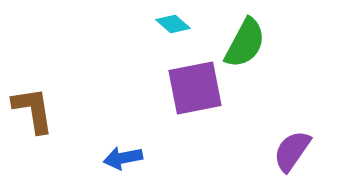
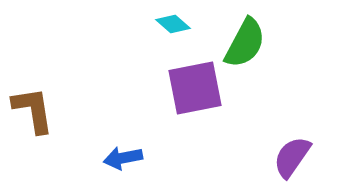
purple semicircle: moved 6 px down
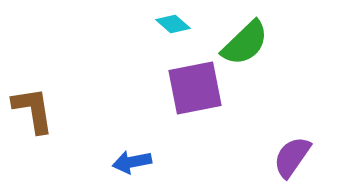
green semicircle: rotated 18 degrees clockwise
blue arrow: moved 9 px right, 4 px down
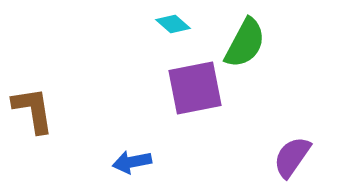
green semicircle: rotated 18 degrees counterclockwise
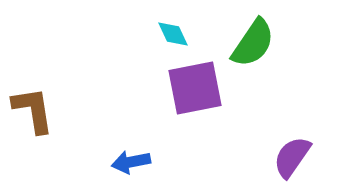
cyan diamond: moved 10 px down; rotated 24 degrees clockwise
green semicircle: moved 8 px right; rotated 6 degrees clockwise
blue arrow: moved 1 px left
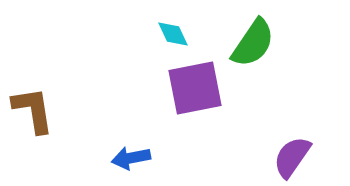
blue arrow: moved 4 px up
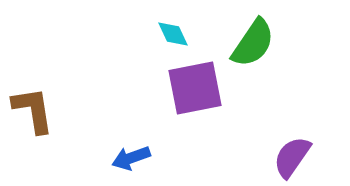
blue arrow: rotated 9 degrees counterclockwise
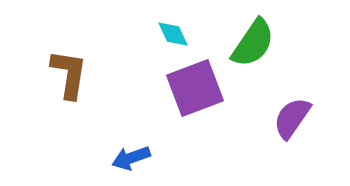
purple square: rotated 10 degrees counterclockwise
brown L-shape: moved 36 px right, 36 px up; rotated 18 degrees clockwise
purple semicircle: moved 39 px up
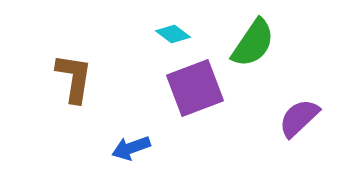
cyan diamond: rotated 28 degrees counterclockwise
brown L-shape: moved 5 px right, 4 px down
purple semicircle: moved 7 px right; rotated 12 degrees clockwise
blue arrow: moved 10 px up
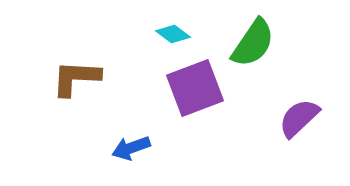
brown L-shape: moved 2 px right; rotated 96 degrees counterclockwise
